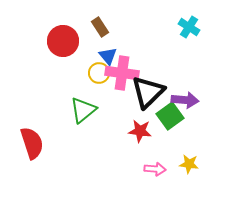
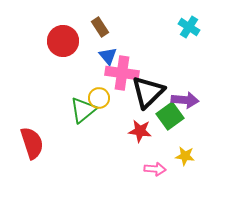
yellow circle: moved 25 px down
yellow star: moved 4 px left, 8 px up
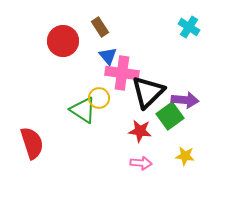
green triangle: rotated 48 degrees counterclockwise
pink arrow: moved 14 px left, 6 px up
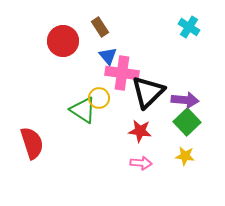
green square: moved 17 px right, 6 px down; rotated 8 degrees counterclockwise
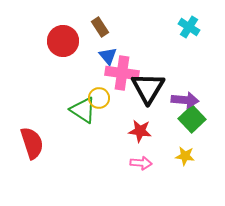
black triangle: moved 4 px up; rotated 15 degrees counterclockwise
green square: moved 5 px right, 3 px up
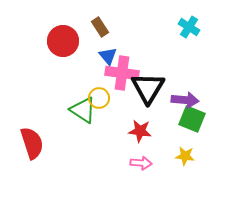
green square: rotated 24 degrees counterclockwise
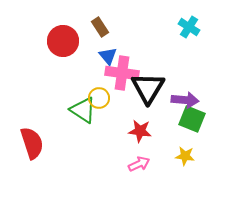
pink arrow: moved 2 px left, 1 px down; rotated 30 degrees counterclockwise
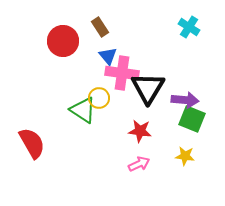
red semicircle: rotated 12 degrees counterclockwise
